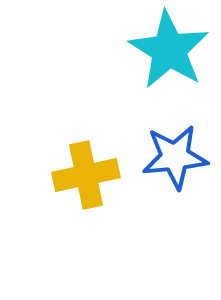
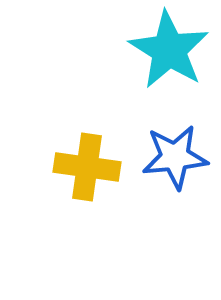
yellow cross: moved 1 px right, 8 px up; rotated 20 degrees clockwise
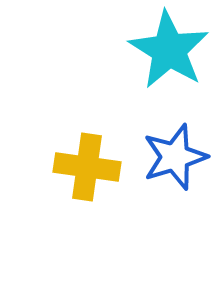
blue star: rotated 12 degrees counterclockwise
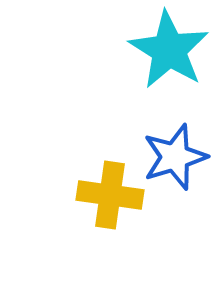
yellow cross: moved 23 px right, 28 px down
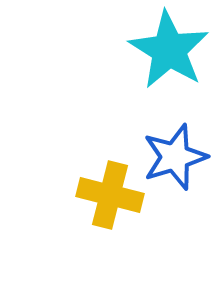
yellow cross: rotated 6 degrees clockwise
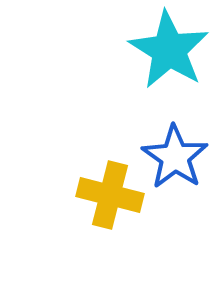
blue star: rotated 20 degrees counterclockwise
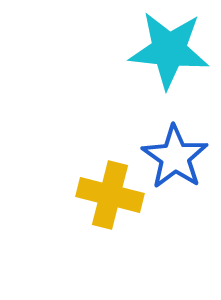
cyan star: rotated 26 degrees counterclockwise
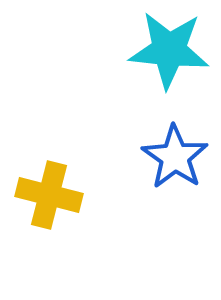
yellow cross: moved 61 px left
